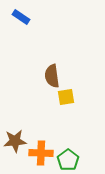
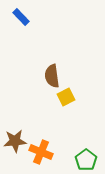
blue rectangle: rotated 12 degrees clockwise
yellow square: rotated 18 degrees counterclockwise
orange cross: moved 1 px up; rotated 20 degrees clockwise
green pentagon: moved 18 px right
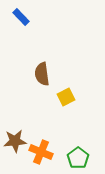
brown semicircle: moved 10 px left, 2 px up
green pentagon: moved 8 px left, 2 px up
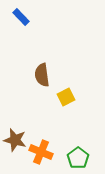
brown semicircle: moved 1 px down
brown star: moved 1 px up; rotated 20 degrees clockwise
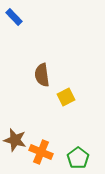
blue rectangle: moved 7 px left
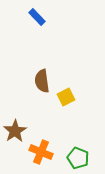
blue rectangle: moved 23 px right
brown semicircle: moved 6 px down
brown star: moved 9 px up; rotated 25 degrees clockwise
green pentagon: rotated 15 degrees counterclockwise
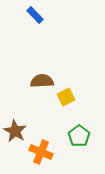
blue rectangle: moved 2 px left, 2 px up
brown semicircle: rotated 95 degrees clockwise
brown star: rotated 10 degrees counterclockwise
green pentagon: moved 1 px right, 22 px up; rotated 15 degrees clockwise
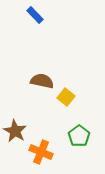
brown semicircle: rotated 15 degrees clockwise
yellow square: rotated 24 degrees counterclockwise
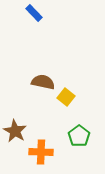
blue rectangle: moved 1 px left, 2 px up
brown semicircle: moved 1 px right, 1 px down
orange cross: rotated 20 degrees counterclockwise
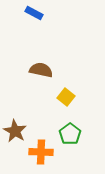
blue rectangle: rotated 18 degrees counterclockwise
brown semicircle: moved 2 px left, 12 px up
green pentagon: moved 9 px left, 2 px up
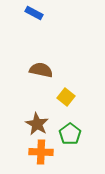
brown star: moved 22 px right, 7 px up
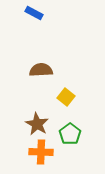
brown semicircle: rotated 15 degrees counterclockwise
